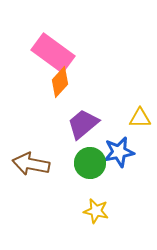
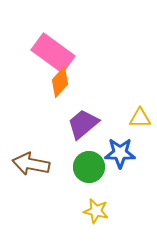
blue star: moved 1 px right, 1 px down; rotated 12 degrees clockwise
green circle: moved 1 px left, 4 px down
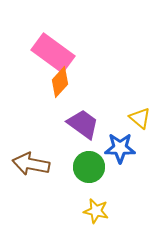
yellow triangle: rotated 40 degrees clockwise
purple trapezoid: rotated 76 degrees clockwise
blue star: moved 5 px up
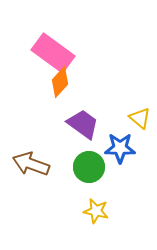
brown arrow: rotated 9 degrees clockwise
